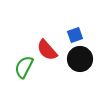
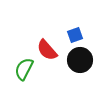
black circle: moved 1 px down
green semicircle: moved 2 px down
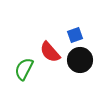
red semicircle: moved 3 px right, 2 px down
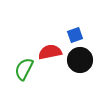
red semicircle: rotated 120 degrees clockwise
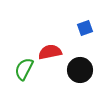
blue square: moved 10 px right, 7 px up
black circle: moved 10 px down
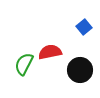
blue square: moved 1 px left, 1 px up; rotated 21 degrees counterclockwise
green semicircle: moved 5 px up
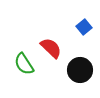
red semicircle: moved 1 px right, 4 px up; rotated 55 degrees clockwise
green semicircle: rotated 60 degrees counterclockwise
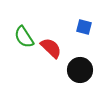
blue square: rotated 35 degrees counterclockwise
green semicircle: moved 27 px up
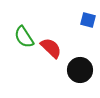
blue square: moved 4 px right, 7 px up
